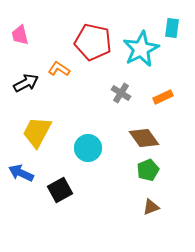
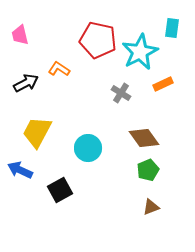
red pentagon: moved 5 px right, 2 px up
cyan star: moved 1 px left, 3 px down
orange rectangle: moved 13 px up
blue arrow: moved 1 px left, 3 px up
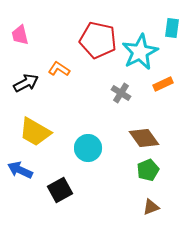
yellow trapezoid: moved 2 px left; rotated 88 degrees counterclockwise
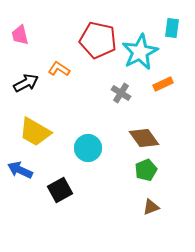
green pentagon: moved 2 px left
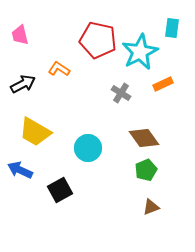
black arrow: moved 3 px left, 1 px down
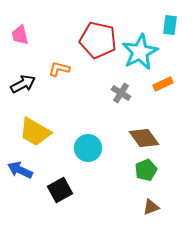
cyan rectangle: moved 2 px left, 3 px up
orange L-shape: rotated 20 degrees counterclockwise
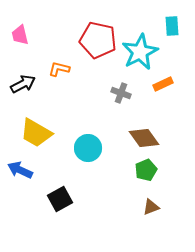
cyan rectangle: moved 2 px right, 1 px down; rotated 12 degrees counterclockwise
gray cross: rotated 12 degrees counterclockwise
yellow trapezoid: moved 1 px right, 1 px down
black square: moved 9 px down
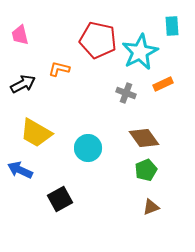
gray cross: moved 5 px right
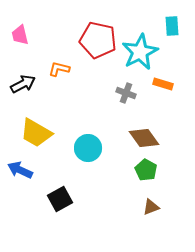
orange rectangle: rotated 42 degrees clockwise
green pentagon: rotated 20 degrees counterclockwise
